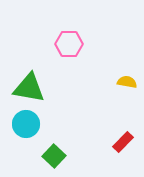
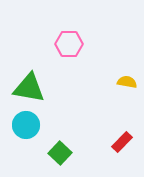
cyan circle: moved 1 px down
red rectangle: moved 1 px left
green square: moved 6 px right, 3 px up
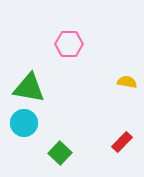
cyan circle: moved 2 px left, 2 px up
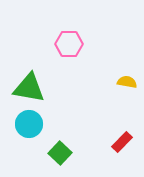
cyan circle: moved 5 px right, 1 px down
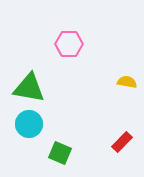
green square: rotated 20 degrees counterclockwise
